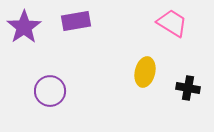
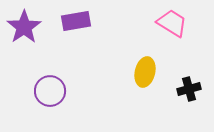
black cross: moved 1 px right, 1 px down; rotated 25 degrees counterclockwise
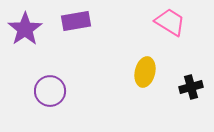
pink trapezoid: moved 2 px left, 1 px up
purple star: moved 1 px right, 2 px down
black cross: moved 2 px right, 2 px up
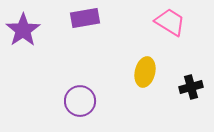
purple rectangle: moved 9 px right, 3 px up
purple star: moved 2 px left, 1 px down
purple circle: moved 30 px right, 10 px down
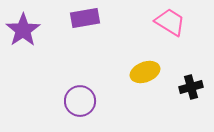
yellow ellipse: rotated 56 degrees clockwise
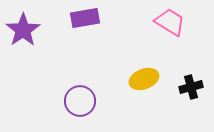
yellow ellipse: moved 1 px left, 7 px down
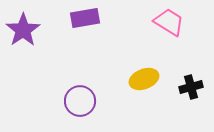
pink trapezoid: moved 1 px left
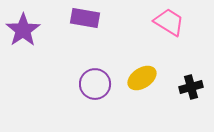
purple rectangle: rotated 20 degrees clockwise
yellow ellipse: moved 2 px left, 1 px up; rotated 12 degrees counterclockwise
purple circle: moved 15 px right, 17 px up
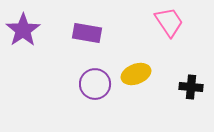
purple rectangle: moved 2 px right, 15 px down
pink trapezoid: rotated 24 degrees clockwise
yellow ellipse: moved 6 px left, 4 px up; rotated 12 degrees clockwise
black cross: rotated 20 degrees clockwise
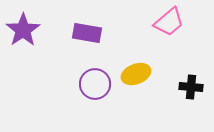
pink trapezoid: rotated 84 degrees clockwise
